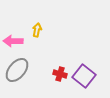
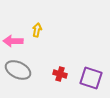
gray ellipse: moved 1 px right; rotated 75 degrees clockwise
purple square: moved 7 px right, 2 px down; rotated 20 degrees counterclockwise
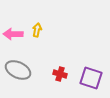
pink arrow: moved 7 px up
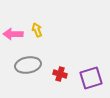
yellow arrow: rotated 32 degrees counterclockwise
gray ellipse: moved 10 px right, 5 px up; rotated 35 degrees counterclockwise
purple square: rotated 35 degrees counterclockwise
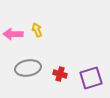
gray ellipse: moved 3 px down
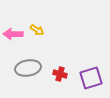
yellow arrow: rotated 144 degrees clockwise
